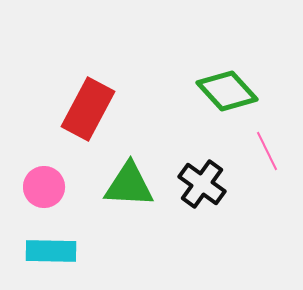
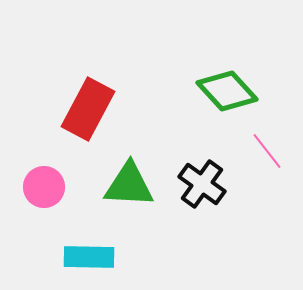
pink line: rotated 12 degrees counterclockwise
cyan rectangle: moved 38 px right, 6 px down
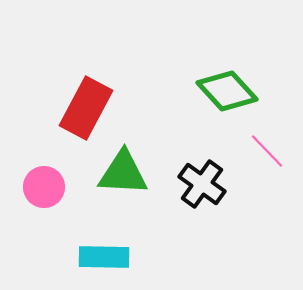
red rectangle: moved 2 px left, 1 px up
pink line: rotated 6 degrees counterclockwise
green triangle: moved 6 px left, 12 px up
cyan rectangle: moved 15 px right
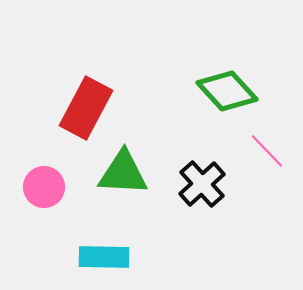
black cross: rotated 12 degrees clockwise
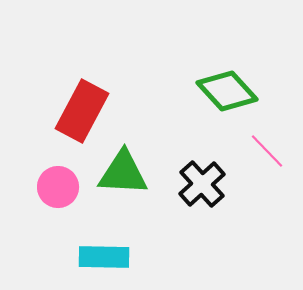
red rectangle: moved 4 px left, 3 px down
pink circle: moved 14 px right
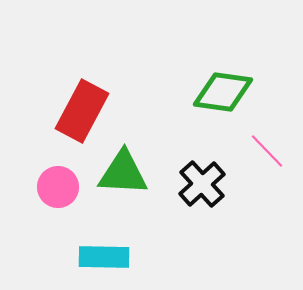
green diamond: moved 4 px left, 1 px down; rotated 40 degrees counterclockwise
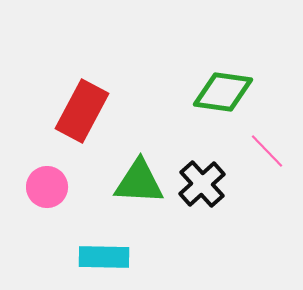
green triangle: moved 16 px right, 9 px down
pink circle: moved 11 px left
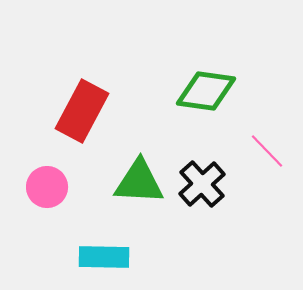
green diamond: moved 17 px left, 1 px up
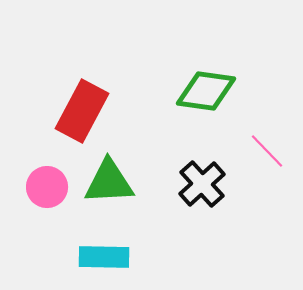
green triangle: moved 30 px left; rotated 6 degrees counterclockwise
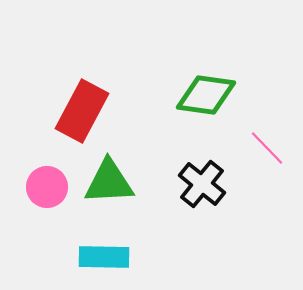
green diamond: moved 4 px down
pink line: moved 3 px up
black cross: rotated 9 degrees counterclockwise
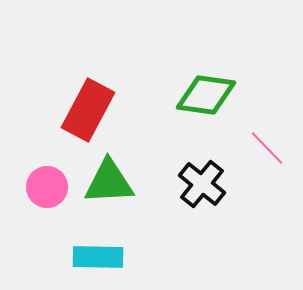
red rectangle: moved 6 px right, 1 px up
cyan rectangle: moved 6 px left
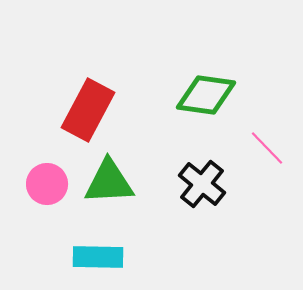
pink circle: moved 3 px up
